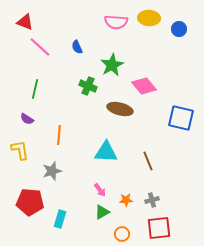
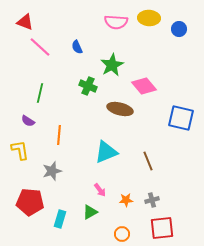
green line: moved 5 px right, 4 px down
purple semicircle: moved 1 px right, 2 px down
cyan triangle: rotated 25 degrees counterclockwise
green triangle: moved 12 px left
red square: moved 3 px right
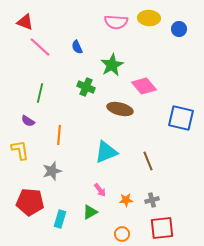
green cross: moved 2 px left, 1 px down
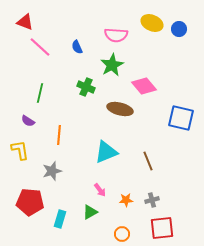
yellow ellipse: moved 3 px right, 5 px down; rotated 20 degrees clockwise
pink semicircle: moved 13 px down
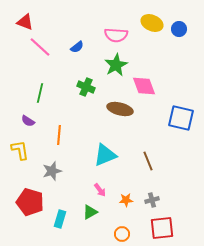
blue semicircle: rotated 104 degrees counterclockwise
green star: moved 4 px right
pink diamond: rotated 20 degrees clockwise
cyan triangle: moved 1 px left, 3 px down
red pentagon: rotated 12 degrees clockwise
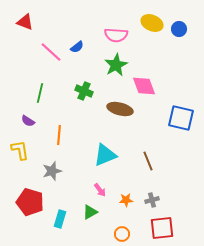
pink line: moved 11 px right, 5 px down
green cross: moved 2 px left, 4 px down
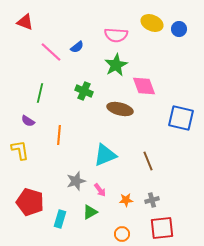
gray star: moved 24 px right, 10 px down
